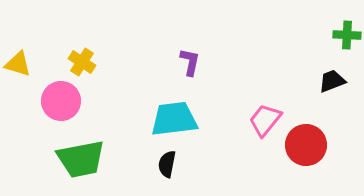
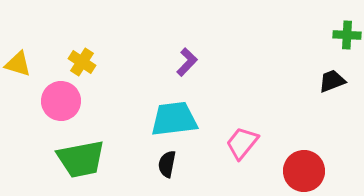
purple L-shape: moved 3 px left; rotated 32 degrees clockwise
pink trapezoid: moved 23 px left, 23 px down
red circle: moved 2 px left, 26 px down
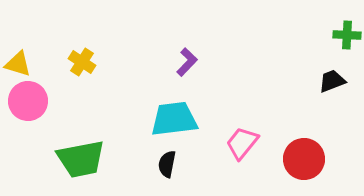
pink circle: moved 33 px left
red circle: moved 12 px up
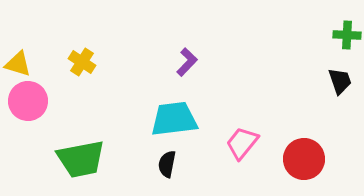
black trapezoid: moved 8 px right; rotated 92 degrees clockwise
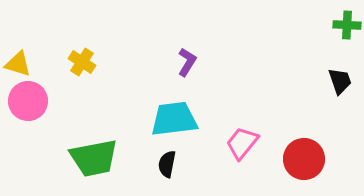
green cross: moved 10 px up
purple L-shape: rotated 12 degrees counterclockwise
green trapezoid: moved 13 px right, 1 px up
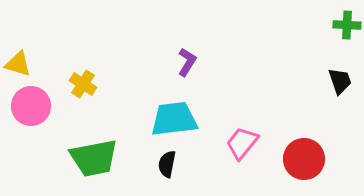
yellow cross: moved 1 px right, 22 px down
pink circle: moved 3 px right, 5 px down
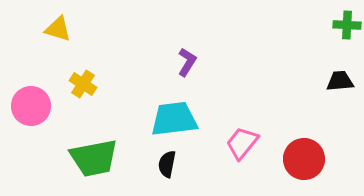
yellow triangle: moved 40 px right, 35 px up
black trapezoid: rotated 76 degrees counterclockwise
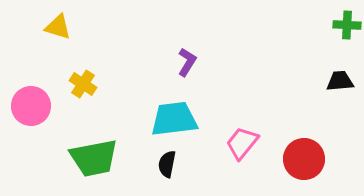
yellow triangle: moved 2 px up
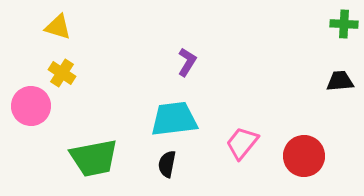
green cross: moved 3 px left, 1 px up
yellow cross: moved 21 px left, 11 px up
red circle: moved 3 px up
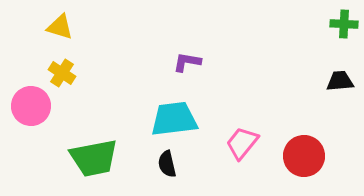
yellow triangle: moved 2 px right
purple L-shape: rotated 112 degrees counterclockwise
black semicircle: rotated 24 degrees counterclockwise
